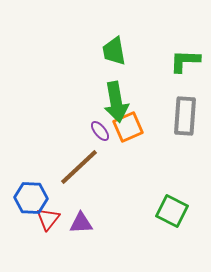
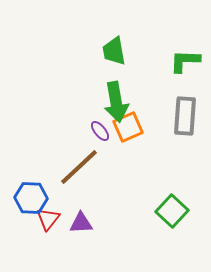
green square: rotated 16 degrees clockwise
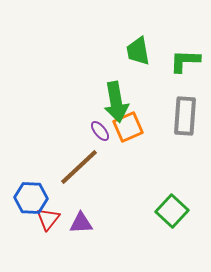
green trapezoid: moved 24 px right
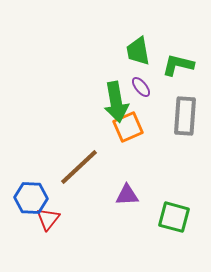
green L-shape: moved 7 px left, 4 px down; rotated 12 degrees clockwise
purple ellipse: moved 41 px right, 44 px up
green square: moved 2 px right, 6 px down; rotated 28 degrees counterclockwise
purple triangle: moved 46 px right, 28 px up
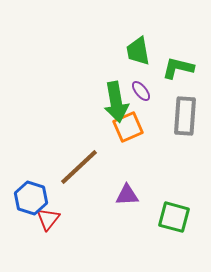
green L-shape: moved 3 px down
purple ellipse: moved 4 px down
blue hexagon: rotated 16 degrees clockwise
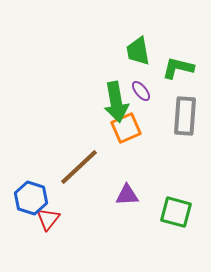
orange square: moved 2 px left, 1 px down
green square: moved 2 px right, 5 px up
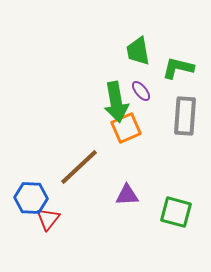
blue hexagon: rotated 16 degrees counterclockwise
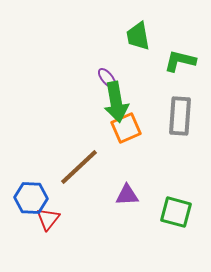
green trapezoid: moved 15 px up
green L-shape: moved 2 px right, 7 px up
purple ellipse: moved 34 px left, 13 px up
gray rectangle: moved 5 px left
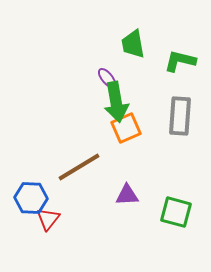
green trapezoid: moved 5 px left, 8 px down
brown line: rotated 12 degrees clockwise
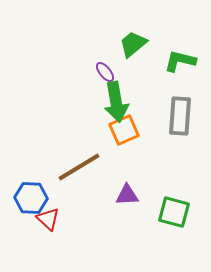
green trapezoid: rotated 60 degrees clockwise
purple ellipse: moved 2 px left, 6 px up
orange square: moved 2 px left, 2 px down
green square: moved 2 px left
red triangle: rotated 25 degrees counterclockwise
